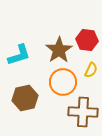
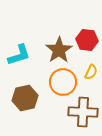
yellow semicircle: moved 2 px down
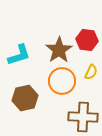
orange circle: moved 1 px left, 1 px up
brown cross: moved 5 px down
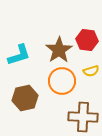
yellow semicircle: moved 1 px up; rotated 49 degrees clockwise
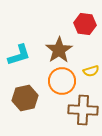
red hexagon: moved 2 px left, 16 px up
brown cross: moved 7 px up
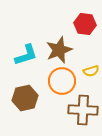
brown star: rotated 12 degrees clockwise
cyan L-shape: moved 7 px right
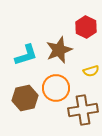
red hexagon: moved 1 px right, 3 px down; rotated 20 degrees clockwise
orange circle: moved 6 px left, 7 px down
brown cross: rotated 12 degrees counterclockwise
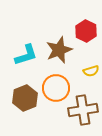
red hexagon: moved 4 px down
brown hexagon: rotated 10 degrees counterclockwise
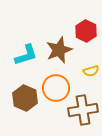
brown hexagon: rotated 15 degrees counterclockwise
